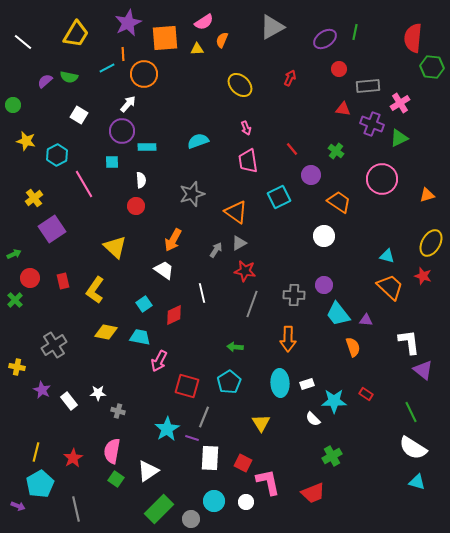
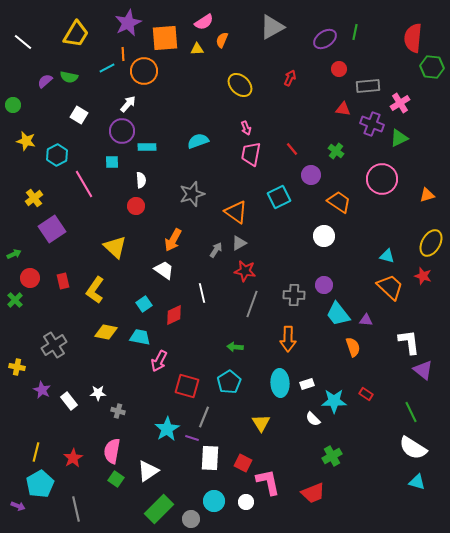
orange circle at (144, 74): moved 3 px up
pink trapezoid at (248, 161): moved 3 px right, 7 px up; rotated 20 degrees clockwise
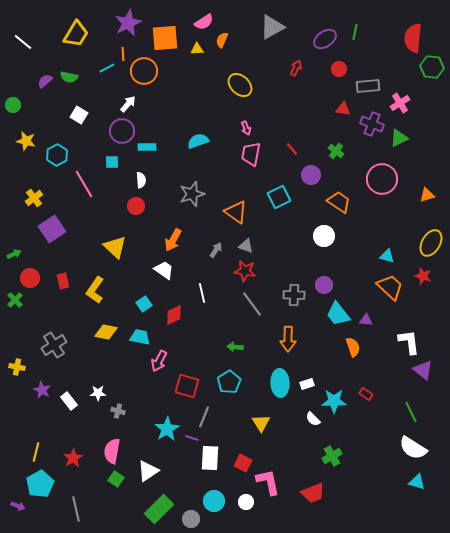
red arrow at (290, 78): moved 6 px right, 10 px up
gray triangle at (239, 243): moved 7 px right, 3 px down; rotated 49 degrees clockwise
gray line at (252, 304): rotated 56 degrees counterclockwise
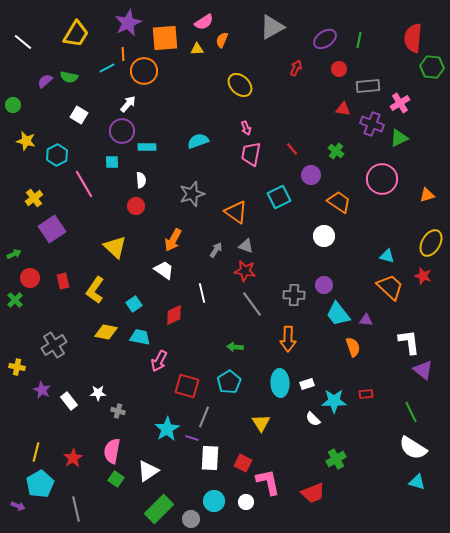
green line at (355, 32): moved 4 px right, 8 px down
cyan square at (144, 304): moved 10 px left
red rectangle at (366, 394): rotated 40 degrees counterclockwise
green cross at (332, 456): moved 4 px right, 3 px down
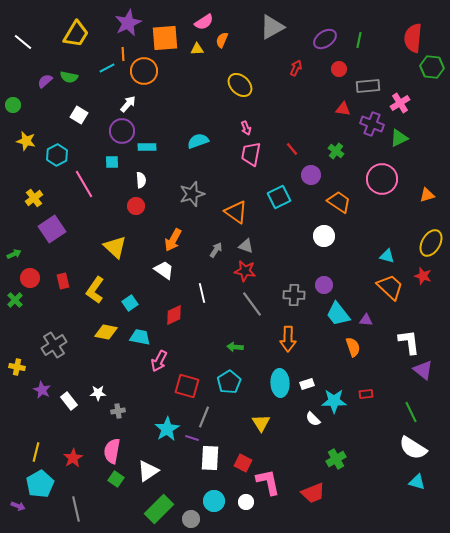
cyan square at (134, 304): moved 4 px left, 1 px up
gray cross at (118, 411): rotated 24 degrees counterclockwise
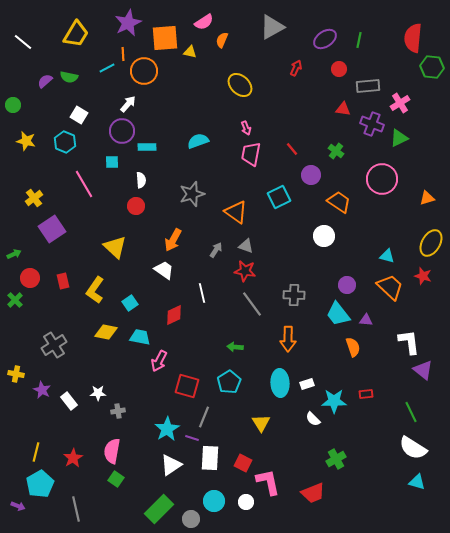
yellow triangle at (197, 49): moved 7 px left, 3 px down; rotated 16 degrees clockwise
cyan hexagon at (57, 155): moved 8 px right, 13 px up; rotated 10 degrees counterclockwise
orange triangle at (427, 195): moved 3 px down
purple circle at (324, 285): moved 23 px right
yellow cross at (17, 367): moved 1 px left, 7 px down
white triangle at (148, 471): moved 23 px right, 6 px up
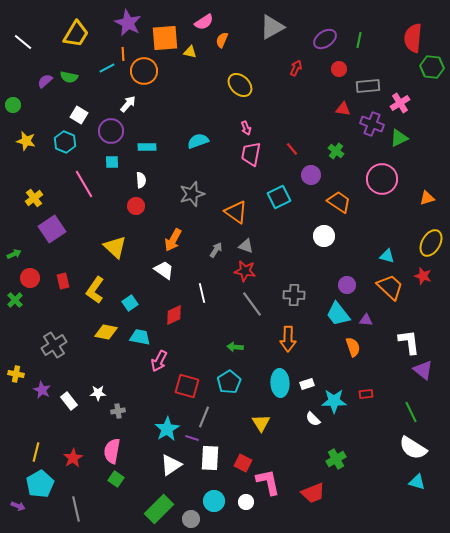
purple star at (128, 23): rotated 20 degrees counterclockwise
purple circle at (122, 131): moved 11 px left
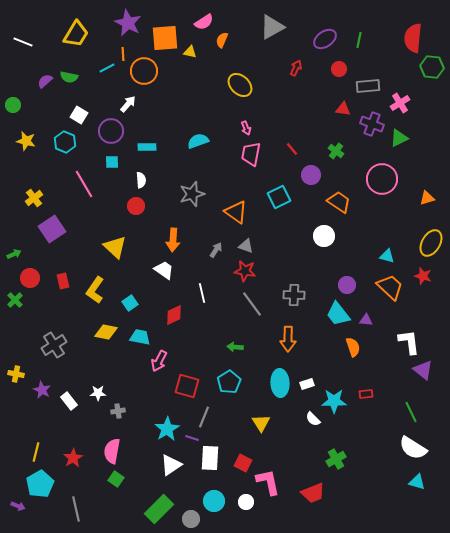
white line at (23, 42): rotated 18 degrees counterclockwise
orange arrow at (173, 240): rotated 25 degrees counterclockwise
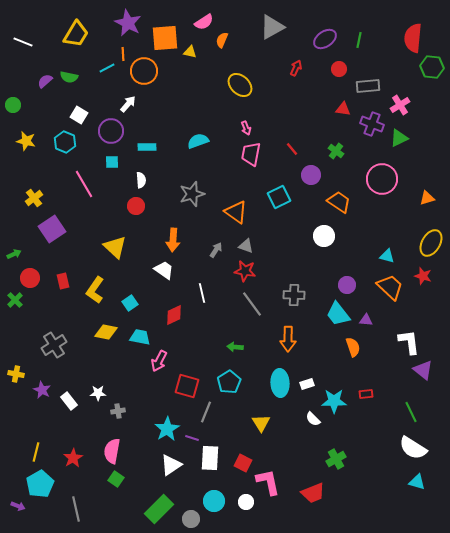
pink cross at (400, 103): moved 2 px down
gray line at (204, 417): moved 2 px right, 5 px up
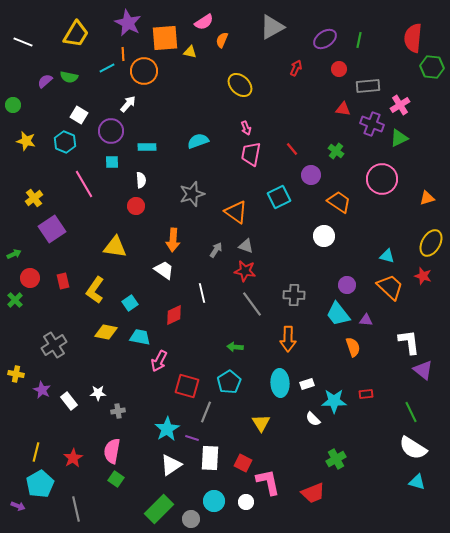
yellow triangle at (115, 247): rotated 35 degrees counterclockwise
